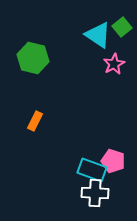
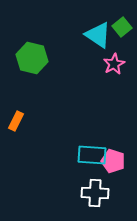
green hexagon: moved 1 px left
orange rectangle: moved 19 px left
cyan rectangle: moved 15 px up; rotated 16 degrees counterclockwise
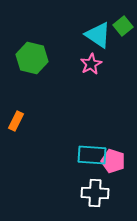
green square: moved 1 px right, 1 px up
pink star: moved 23 px left
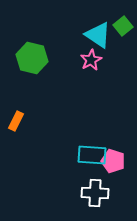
pink star: moved 4 px up
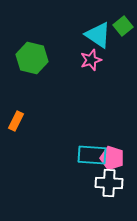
pink star: rotated 10 degrees clockwise
pink pentagon: moved 1 px left, 3 px up
white cross: moved 14 px right, 10 px up
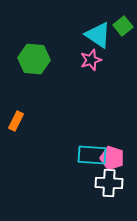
green hexagon: moved 2 px right, 1 px down; rotated 8 degrees counterclockwise
